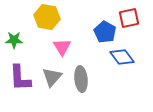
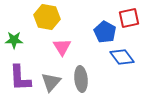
gray triangle: moved 1 px left, 5 px down
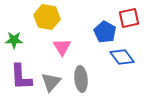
purple L-shape: moved 1 px right, 1 px up
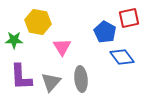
yellow hexagon: moved 9 px left, 5 px down
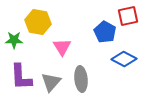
red square: moved 1 px left, 2 px up
blue diamond: moved 2 px right, 2 px down; rotated 25 degrees counterclockwise
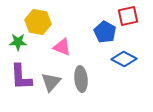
green star: moved 4 px right, 2 px down
pink triangle: rotated 36 degrees counterclockwise
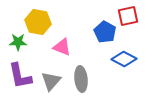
purple L-shape: moved 1 px left, 1 px up; rotated 8 degrees counterclockwise
gray triangle: moved 1 px up
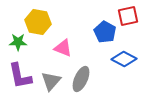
pink triangle: moved 1 px right, 1 px down
gray ellipse: rotated 30 degrees clockwise
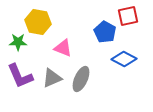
purple L-shape: rotated 12 degrees counterclockwise
gray triangle: moved 1 px right, 3 px up; rotated 25 degrees clockwise
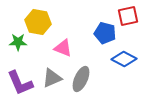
blue pentagon: moved 1 px down; rotated 15 degrees counterclockwise
purple L-shape: moved 7 px down
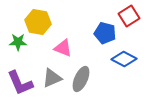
red square: moved 1 px right; rotated 20 degrees counterclockwise
